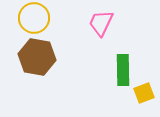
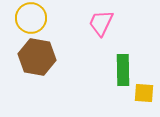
yellow circle: moved 3 px left
yellow square: rotated 25 degrees clockwise
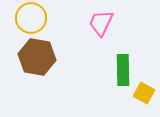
yellow square: rotated 25 degrees clockwise
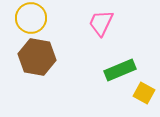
green rectangle: moved 3 px left; rotated 68 degrees clockwise
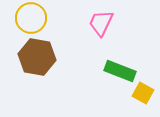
green rectangle: moved 1 px down; rotated 44 degrees clockwise
yellow square: moved 1 px left
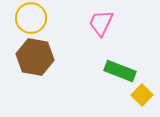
brown hexagon: moved 2 px left
yellow square: moved 1 px left, 2 px down; rotated 15 degrees clockwise
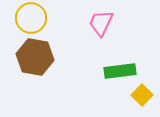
green rectangle: rotated 28 degrees counterclockwise
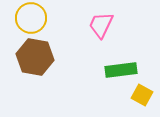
pink trapezoid: moved 2 px down
green rectangle: moved 1 px right, 1 px up
yellow square: rotated 15 degrees counterclockwise
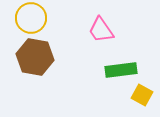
pink trapezoid: moved 5 px down; rotated 60 degrees counterclockwise
